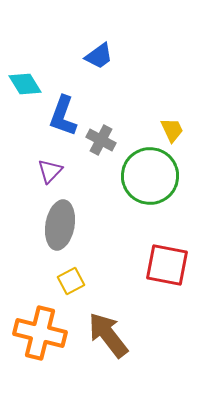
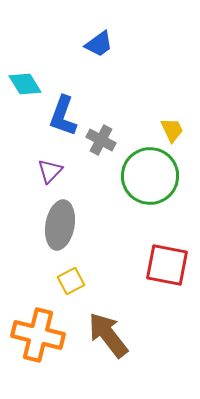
blue trapezoid: moved 12 px up
orange cross: moved 2 px left, 2 px down
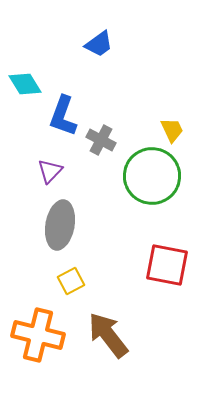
green circle: moved 2 px right
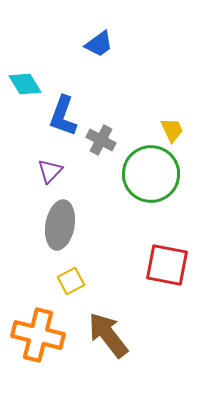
green circle: moved 1 px left, 2 px up
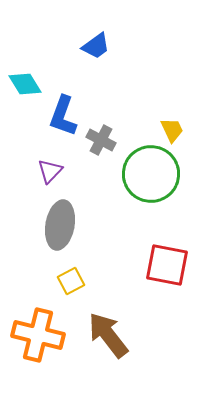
blue trapezoid: moved 3 px left, 2 px down
